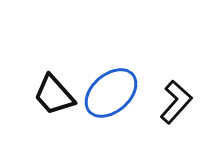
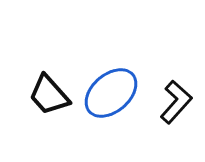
black trapezoid: moved 5 px left
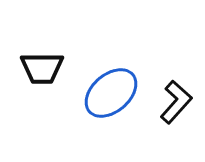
black trapezoid: moved 7 px left, 27 px up; rotated 48 degrees counterclockwise
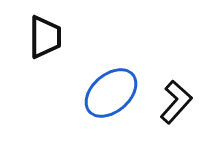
black trapezoid: moved 3 px right, 31 px up; rotated 90 degrees counterclockwise
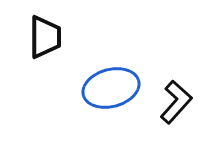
blue ellipse: moved 5 px up; rotated 26 degrees clockwise
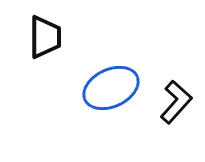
blue ellipse: rotated 10 degrees counterclockwise
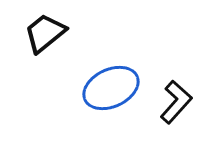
black trapezoid: moved 4 px up; rotated 129 degrees counterclockwise
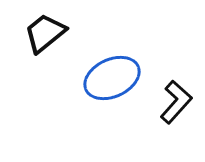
blue ellipse: moved 1 px right, 10 px up
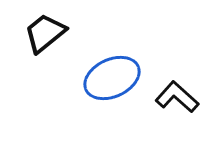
black L-shape: moved 1 px right, 5 px up; rotated 90 degrees counterclockwise
